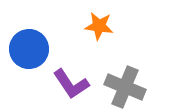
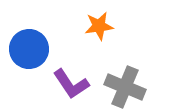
orange star: rotated 16 degrees counterclockwise
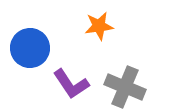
blue circle: moved 1 px right, 1 px up
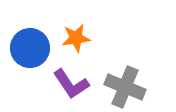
orange star: moved 23 px left, 12 px down
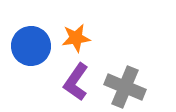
blue circle: moved 1 px right, 2 px up
purple L-shape: moved 5 px right, 2 px up; rotated 69 degrees clockwise
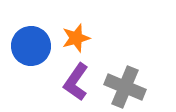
orange star: rotated 8 degrees counterclockwise
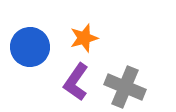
orange star: moved 8 px right
blue circle: moved 1 px left, 1 px down
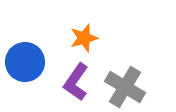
blue circle: moved 5 px left, 15 px down
gray cross: rotated 9 degrees clockwise
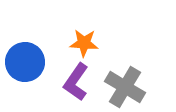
orange star: moved 5 px down; rotated 20 degrees clockwise
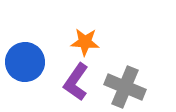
orange star: moved 1 px right, 1 px up
gray cross: rotated 9 degrees counterclockwise
